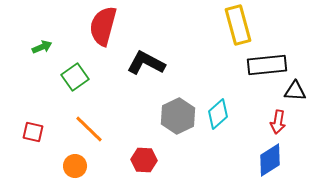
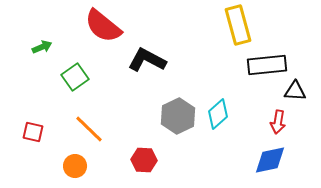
red semicircle: rotated 66 degrees counterclockwise
black L-shape: moved 1 px right, 3 px up
blue diamond: rotated 20 degrees clockwise
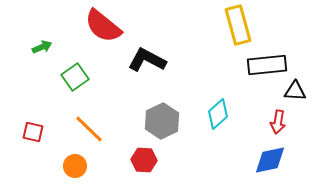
gray hexagon: moved 16 px left, 5 px down
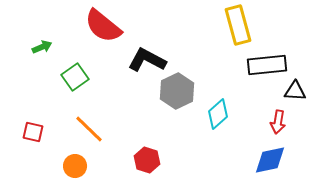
gray hexagon: moved 15 px right, 30 px up
red hexagon: moved 3 px right; rotated 15 degrees clockwise
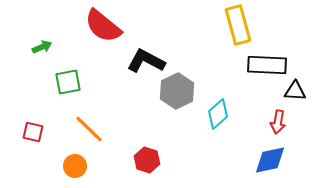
black L-shape: moved 1 px left, 1 px down
black rectangle: rotated 9 degrees clockwise
green square: moved 7 px left, 5 px down; rotated 24 degrees clockwise
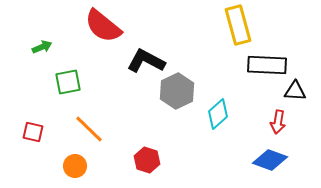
blue diamond: rotated 32 degrees clockwise
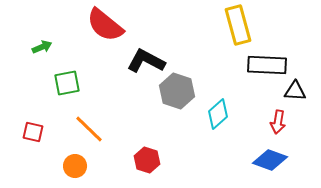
red semicircle: moved 2 px right, 1 px up
green square: moved 1 px left, 1 px down
gray hexagon: rotated 16 degrees counterclockwise
